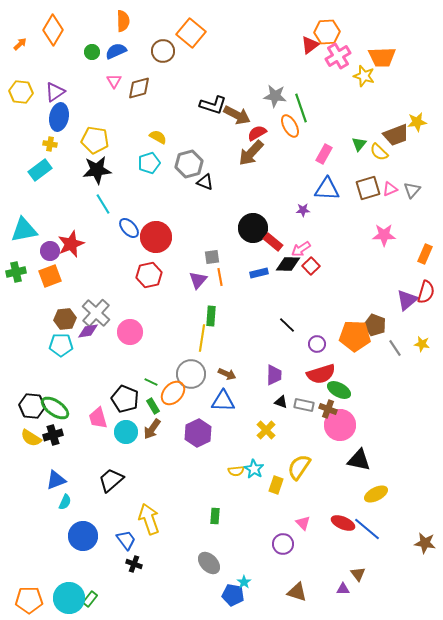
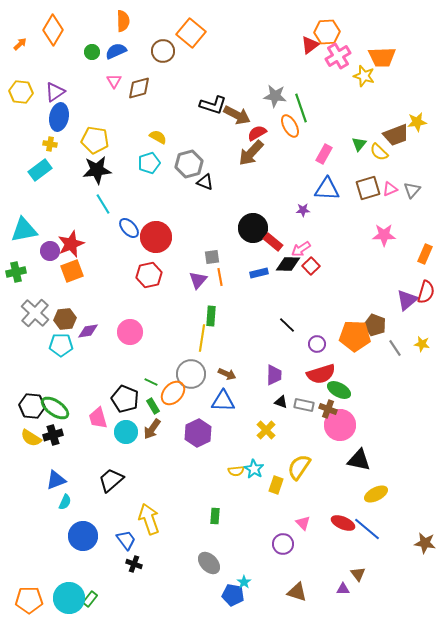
orange square at (50, 276): moved 22 px right, 5 px up
gray cross at (96, 313): moved 61 px left
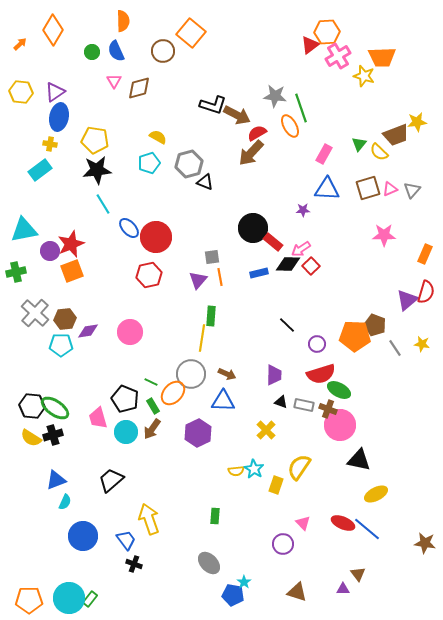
blue semicircle at (116, 51): rotated 90 degrees counterclockwise
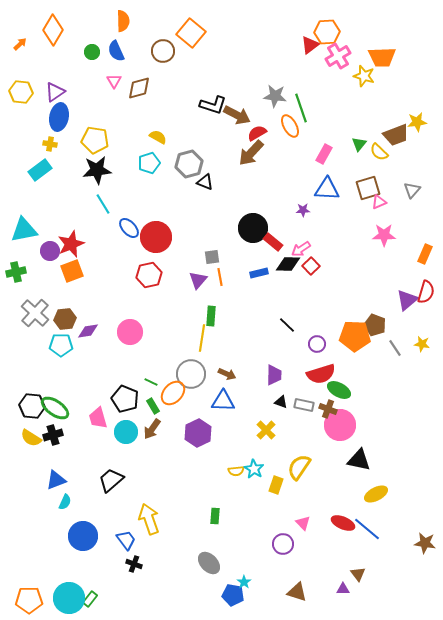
pink triangle at (390, 189): moved 11 px left, 13 px down
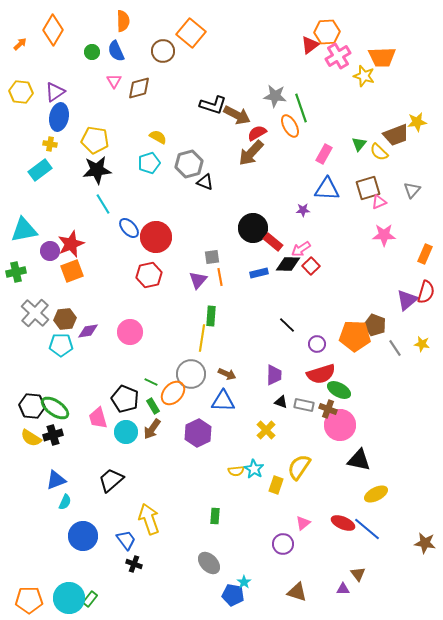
pink triangle at (303, 523): rotated 35 degrees clockwise
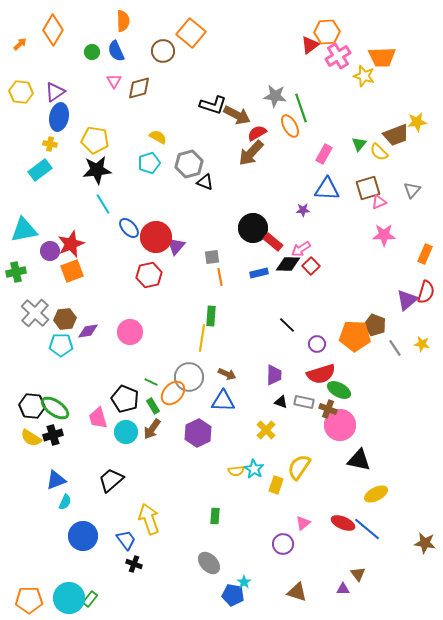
purple triangle at (198, 280): moved 22 px left, 34 px up
gray circle at (191, 374): moved 2 px left, 3 px down
gray rectangle at (304, 405): moved 3 px up
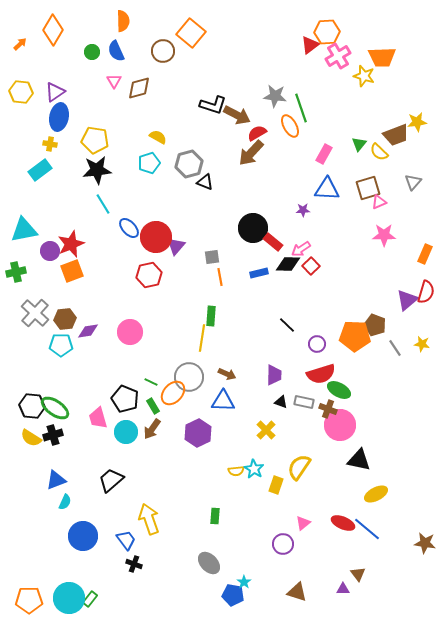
gray triangle at (412, 190): moved 1 px right, 8 px up
